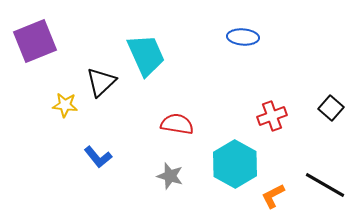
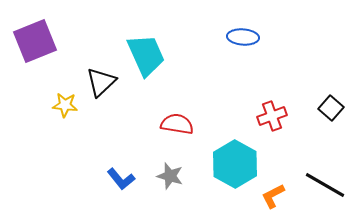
blue L-shape: moved 23 px right, 22 px down
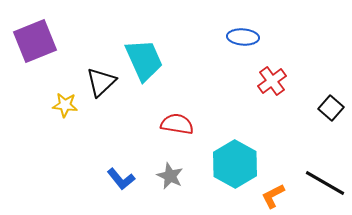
cyan trapezoid: moved 2 px left, 5 px down
red cross: moved 35 px up; rotated 16 degrees counterclockwise
gray star: rotated 8 degrees clockwise
black line: moved 2 px up
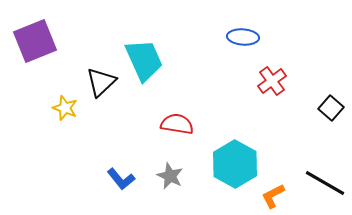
yellow star: moved 3 px down; rotated 15 degrees clockwise
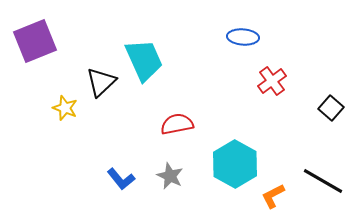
red semicircle: rotated 20 degrees counterclockwise
black line: moved 2 px left, 2 px up
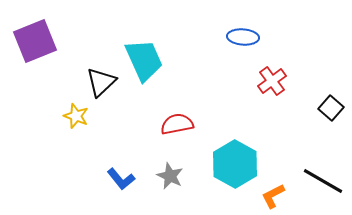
yellow star: moved 11 px right, 8 px down
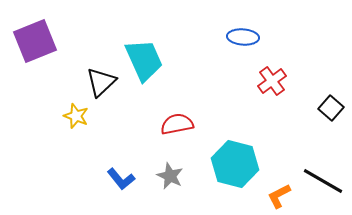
cyan hexagon: rotated 15 degrees counterclockwise
orange L-shape: moved 6 px right
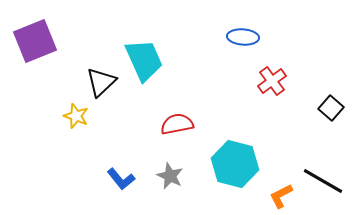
orange L-shape: moved 2 px right
